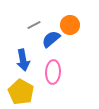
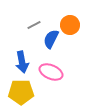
blue semicircle: rotated 24 degrees counterclockwise
blue arrow: moved 1 px left, 2 px down
pink ellipse: moved 2 px left; rotated 70 degrees counterclockwise
yellow pentagon: rotated 30 degrees counterclockwise
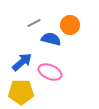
gray line: moved 2 px up
blue semicircle: rotated 78 degrees clockwise
blue arrow: rotated 120 degrees counterclockwise
pink ellipse: moved 1 px left
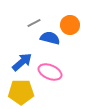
blue semicircle: moved 1 px left, 1 px up
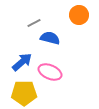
orange circle: moved 9 px right, 10 px up
yellow pentagon: moved 3 px right, 1 px down
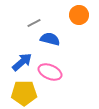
blue semicircle: moved 1 px down
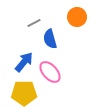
orange circle: moved 2 px left, 2 px down
blue semicircle: rotated 120 degrees counterclockwise
blue arrow: moved 2 px right; rotated 10 degrees counterclockwise
pink ellipse: rotated 25 degrees clockwise
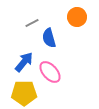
gray line: moved 2 px left
blue semicircle: moved 1 px left, 1 px up
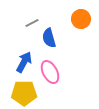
orange circle: moved 4 px right, 2 px down
blue arrow: rotated 10 degrees counterclockwise
pink ellipse: rotated 15 degrees clockwise
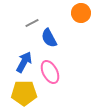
orange circle: moved 6 px up
blue semicircle: rotated 12 degrees counterclockwise
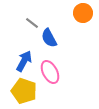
orange circle: moved 2 px right
gray line: rotated 64 degrees clockwise
blue arrow: moved 1 px up
yellow pentagon: moved 2 px up; rotated 20 degrees clockwise
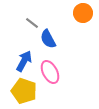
blue semicircle: moved 1 px left, 1 px down
